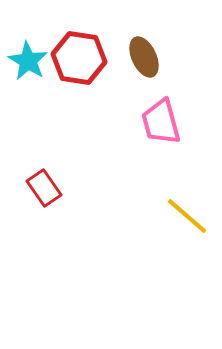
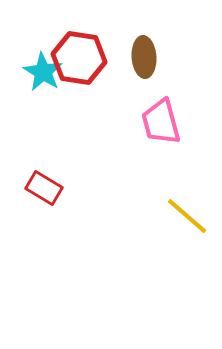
brown ellipse: rotated 21 degrees clockwise
cyan star: moved 15 px right, 11 px down
red rectangle: rotated 24 degrees counterclockwise
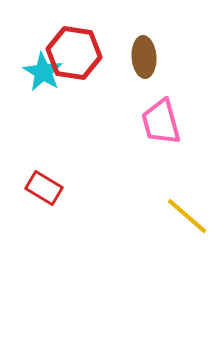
red hexagon: moved 5 px left, 5 px up
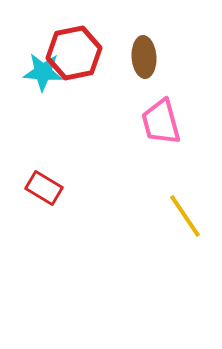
red hexagon: rotated 20 degrees counterclockwise
cyan star: rotated 27 degrees counterclockwise
yellow line: moved 2 px left; rotated 15 degrees clockwise
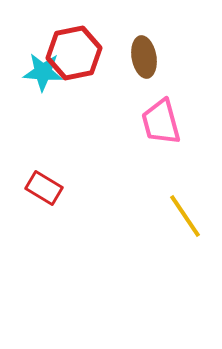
brown ellipse: rotated 6 degrees counterclockwise
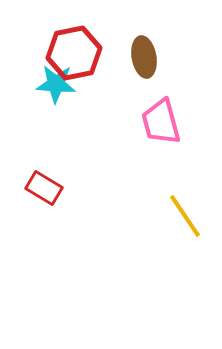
cyan star: moved 13 px right, 12 px down
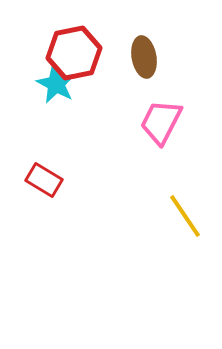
cyan star: rotated 24 degrees clockwise
pink trapezoid: rotated 42 degrees clockwise
red rectangle: moved 8 px up
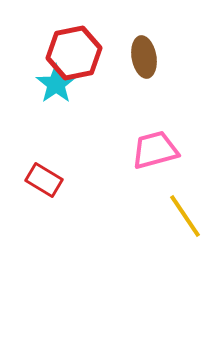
cyan star: rotated 9 degrees clockwise
pink trapezoid: moved 6 px left, 28 px down; rotated 48 degrees clockwise
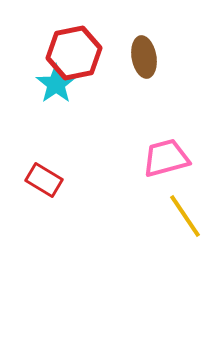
pink trapezoid: moved 11 px right, 8 px down
